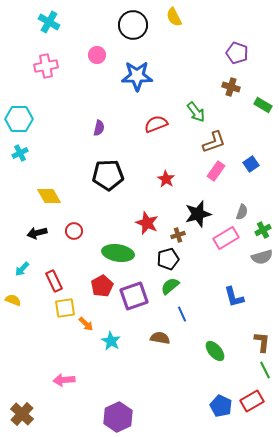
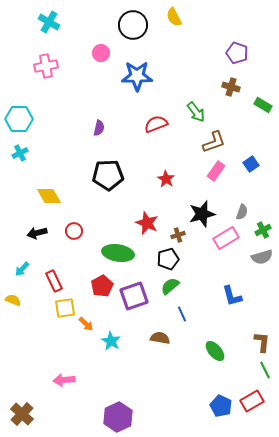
pink circle at (97, 55): moved 4 px right, 2 px up
black star at (198, 214): moved 4 px right
blue L-shape at (234, 297): moved 2 px left, 1 px up
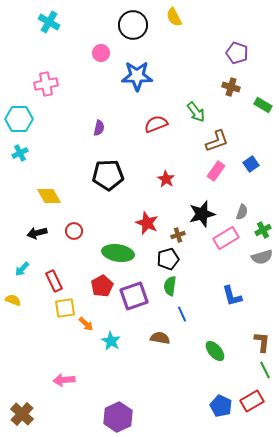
pink cross at (46, 66): moved 18 px down
brown L-shape at (214, 142): moved 3 px right, 1 px up
green semicircle at (170, 286): rotated 42 degrees counterclockwise
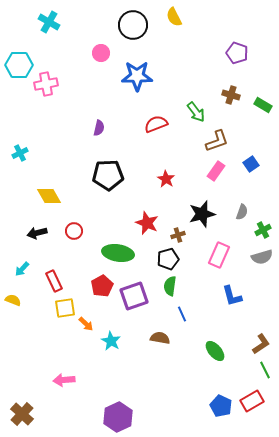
brown cross at (231, 87): moved 8 px down
cyan hexagon at (19, 119): moved 54 px up
pink rectangle at (226, 238): moved 7 px left, 17 px down; rotated 35 degrees counterclockwise
brown L-shape at (262, 342): moved 1 px left, 2 px down; rotated 50 degrees clockwise
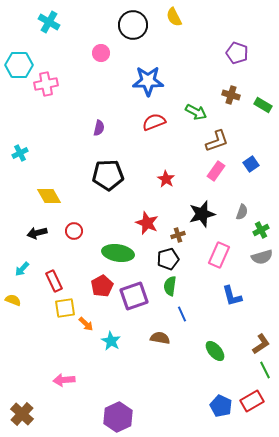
blue star at (137, 76): moved 11 px right, 5 px down
green arrow at (196, 112): rotated 25 degrees counterclockwise
red semicircle at (156, 124): moved 2 px left, 2 px up
green cross at (263, 230): moved 2 px left
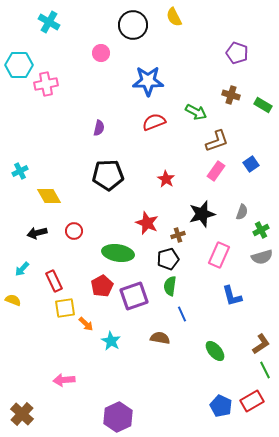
cyan cross at (20, 153): moved 18 px down
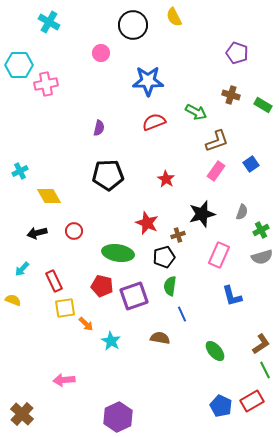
black pentagon at (168, 259): moved 4 px left, 2 px up
red pentagon at (102, 286): rotated 30 degrees counterclockwise
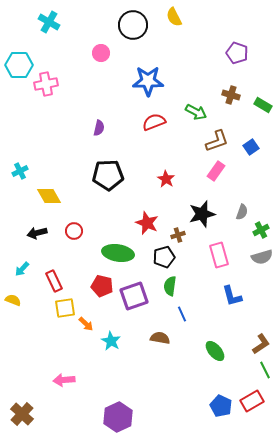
blue square at (251, 164): moved 17 px up
pink rectangle at (219, 255): rotated 40 degrees counterclockwise
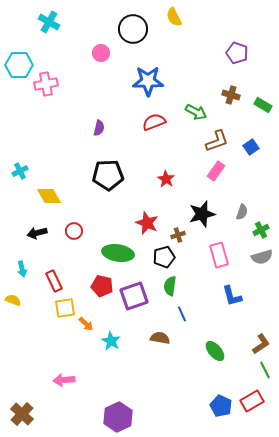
black circle at (133, 25): moved 4 px down
cyan arrow at (22, 269): rotated 56 degrees counterclockwise
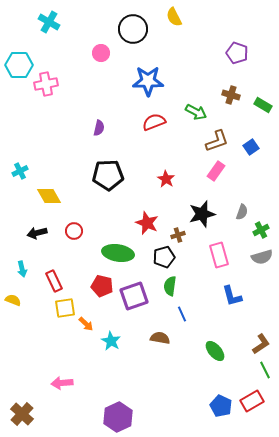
pink arrow at (64, 380): moved 2 px left, 3 px down
